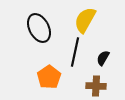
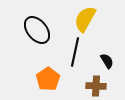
yellow semicircle: moved 1 px up
black ellipse: moved 2 px left, 2 px down; rotated 12 degrees counterclockwise
black semicircle: moved 4 px right, 3 px down; rotated 119 degrees clockwise
orange pentagon: moved 1 px left, 2 px down
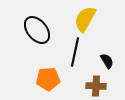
orange pentagon: rotated 30 degrees clockwise
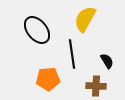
black line: moved 3 px left, 2 px down; rotated 20 degrees counterclockwise
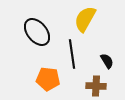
black ellipse: moved 2 px down
orange pentagon: rotated 10 degrees clockwise
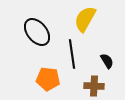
brown cross: moved 2 px left
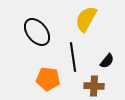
yellow semicircle: moved 1 px right
black line: moved 1 px right, 3 px down
black semicircle: rotated 70 degrees clockwise
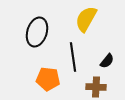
black ellipse: rotated 56 degrees clockwise
brown cross: moved 2 px right, 1 px down
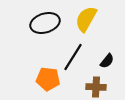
black ellipse: moved 8 px right, 9 px up; rotated 56 degrees clockwise
black line: rotated 40 degrees clockwise
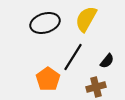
orange pentagon: rotated 30 degrees clockwise
brown cross: rotated 18 degrees counterclockwise
